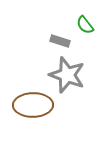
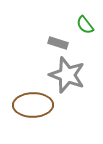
gray rectangle: moved 2 px left, 2 px down
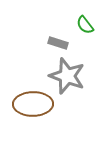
gray star: moved 1 px down
brown ellipse: moved 1 px up
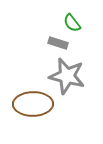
green semicircle: moved 13 px left, 2 px up
gray star: rotated 6 degrees counterclockwise
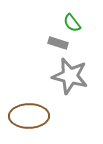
gray star: moved 3 px right
brown ellipse: moved 4 px left, 12 px down
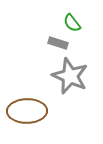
gray star: rotated 9 degrees clockwise
brown ellipse: moved 2 px left, 5 px up
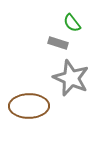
gray star: moved 1 px right, 2 px down
brown ellipse: moved 2 px right, 5 px up
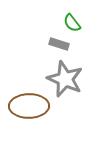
gray rectangle: moved 1 px right, 1 px down
gray star: moved 6 px left, 1 px down
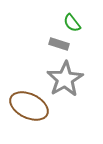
gray star: rotated 18 degrees clockwise
brown ellipse: rotated 27 degrees clockwise
